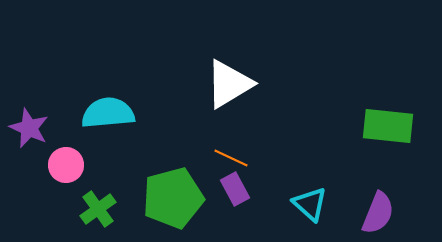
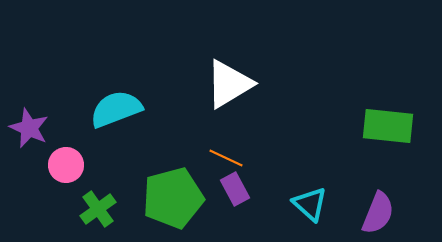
cyan semicircle: moved 8 px right, 4 px up; rotated 16 degrees counterclockwise
orange line: moved 5 px left
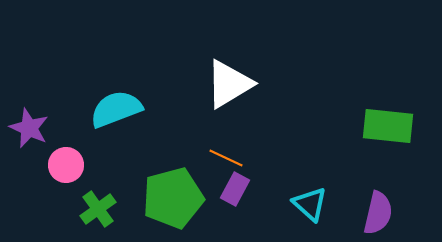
purple rectangle: rotated 56 degrees clockwise
purple semicircle: rotated 9 degrees counterclockwise
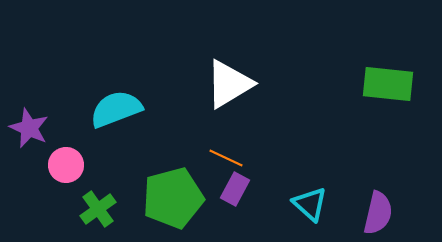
green rectangle: moved 42 px up
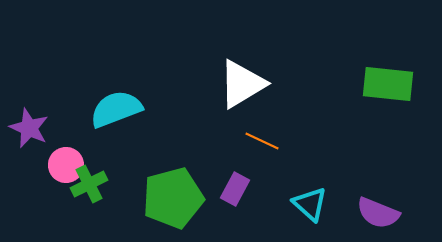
white triangle: moved 13 px right
orange line: moved 36 px right, 17 px up
green cross: moved 9 px left, 25 px up; rotated 9 degrees clockwise
purple semicircle: rotated 99 degrees clockwise
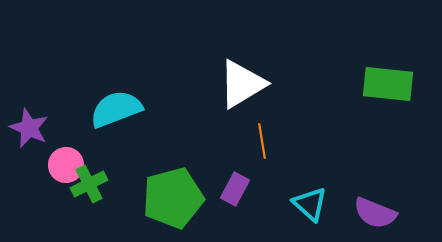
orange line: rotated 56 degrees clockwise
purple semicircle: moved 3 px left
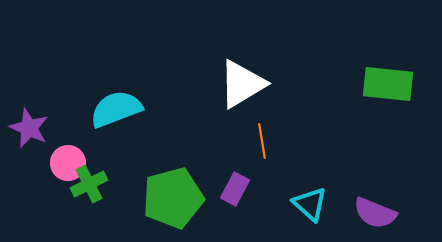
pink circle: moved 2 px right, 2 px up
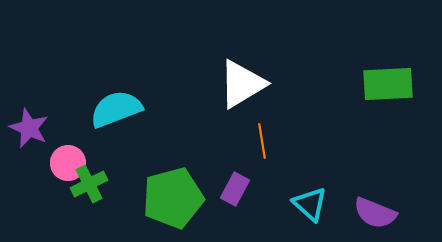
green rectangle: rotated 9 degrees counterclockwise
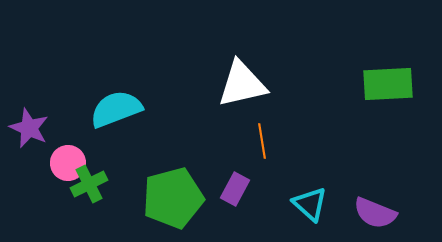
white triangle: rotated 18 degrees clockwise
